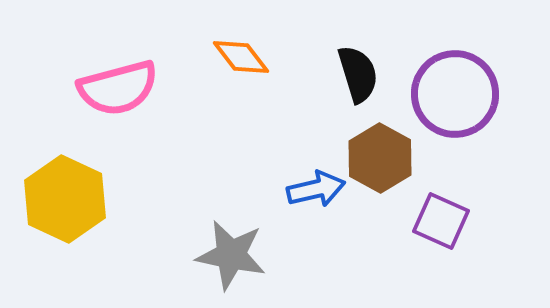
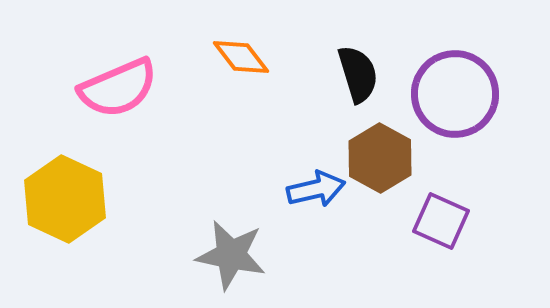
pink semicircle: rotated 8 degrees counterclockwise
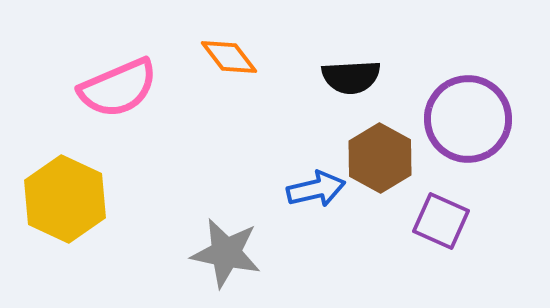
orange diamond: moved 12 px left
black semicircle: moved 7 px left, 3 px down; rotated 104 degrees clockwise
purple circle: moved 13 px right, 25 px down
gray star: moved 5 px left, 2 px up
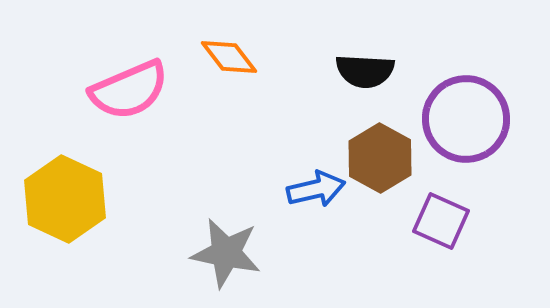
black semicircle: moved 14 px right, 6 px up; rotated 6 degrees clockwise
pink semicircle: moved 11 px right, 2 px down
purple circle: moved 2 px left
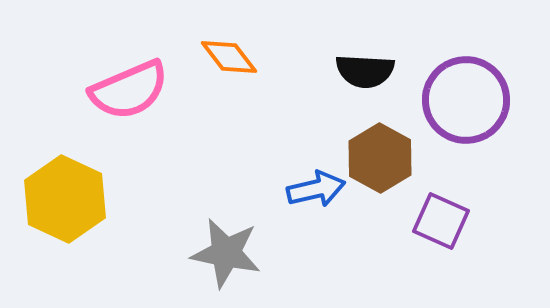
purple circle: moved 19 px up
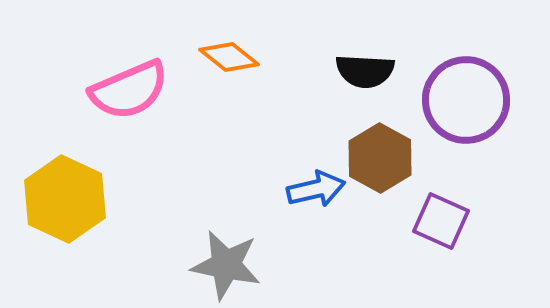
orange diamond: rotated 14 degrees counterclockwise
gray star: moved 12 px down
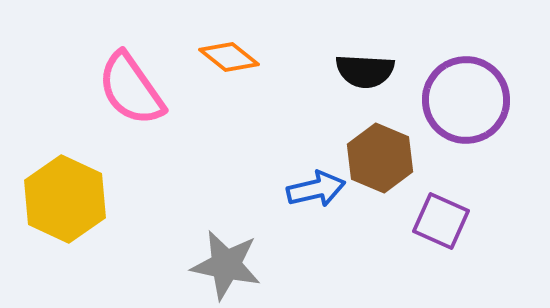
pink semicircle: moved 2 px right, 1 px up; rotated 78 degrees clockwise
brown hexagon: rotated 6 degrees counterclockwise
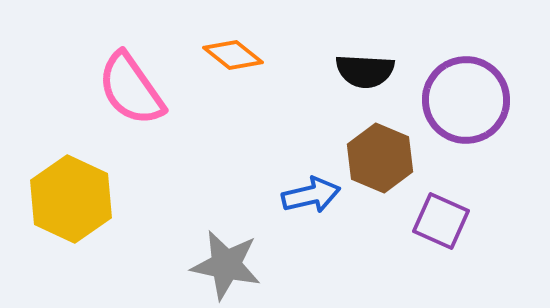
orange diamond: moved 4 px right, 2 px up
blue arrow: moved 5 px left, 6 px down
yellow hexagon: moved 6 px right
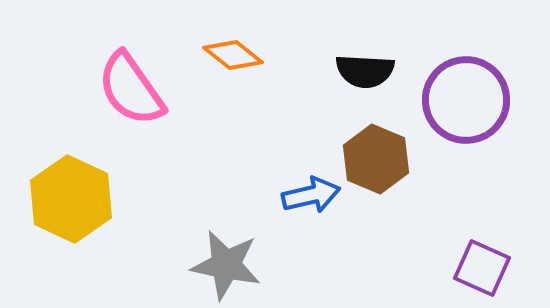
brown hexagon: moved 4 px left, 1 px down
purple square: moved 41 px right, 47 px down
